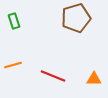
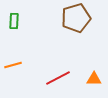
green rectangle: rotated 21 degrees clockwise
red line: moved 5 px right, 2 px down; rotated 50 degrees counterclockwise
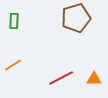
orange line: rotated 18 degrees counterclockwise
red line: moved 3 px right
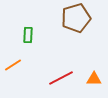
green rectangle: moved 14 px right, 14 px down
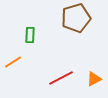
green rectangle: moved 2 px right
orange line: moved 3 px up
orange triangle: rotated 28 degrees counterclockwise
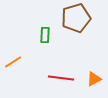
green rectangle: moved 15 px right
red line: rotated 35 degrees clockwise
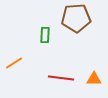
brown pentagon: rotated 12 degrees clockwise
orange line: moved 1 px right, 1 px down
orange triangle: rotated 28 degrees clockwise
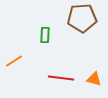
brown pentagon: moved 6 px right
orange line: moved 2 px up
orange triangle: rotated 14 degrees clockwise
